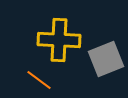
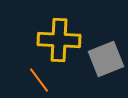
orange line: rotated 16 degrees clockwise
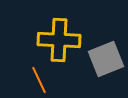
orange line: rotated 12 degrees clockwise
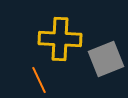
yellow cross: moved 1 px right, 1 px up
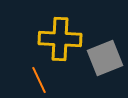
gray square: moved 1 px left, 1 px up
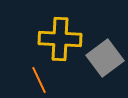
gray square: rotated 15 degrees counterclockwise
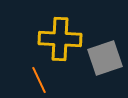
gray square: rotated 18 degrees clockwise
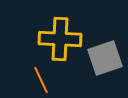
orange line: moved 2 px right
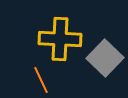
gray square: rotated 27 degrees counterclockwise
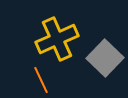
yellow cross: moved 3 px left; rotated 27 degrees counterclockwise
